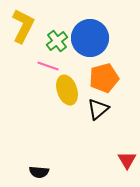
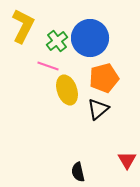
black semicircle: moved 39 px right; rotated 72 degrees clockwise
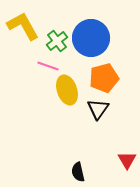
yellow L-shape: rotated 56 degrees counterclockwise
blue circle: moved 1 px right
black triangle: rotated 15 degrees counterclockwise
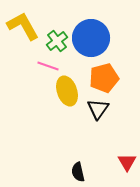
yellow ellipse: moved 1 px down
red triangle: moved 2 px down
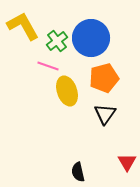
black triangle: moved 7 px right, 5 px down
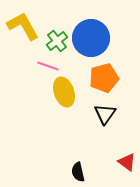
yellow ellipse: moved 3 px left, 1 px down
red triangle: rotated 24 degrees counterclockwise
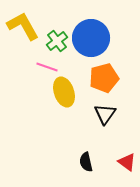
pink line: moved 1 px left, 1 px down
black semicircle: moved 8 px right, 10 px up
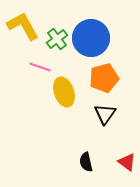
green cross: moved 2 px up
pink line: moved 7 px left
